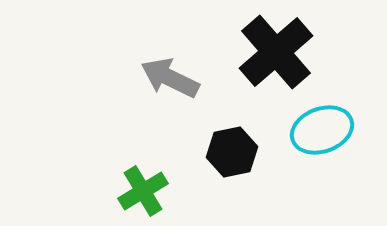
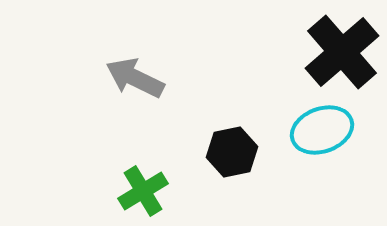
black cross: moved 66 px right
gray arrow: moved 35 px left
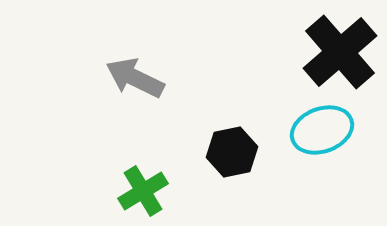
black cross: moved 2 px left
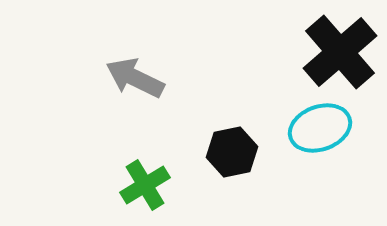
cyan ellipse: moved 2 px left, 2 px up
green cross: moved 2 px right, 6 px up
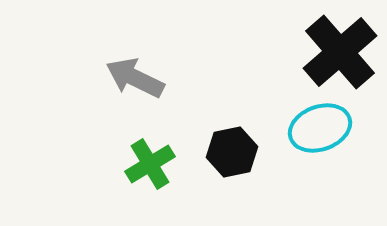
green cross: moved 5 px right, 21 px up
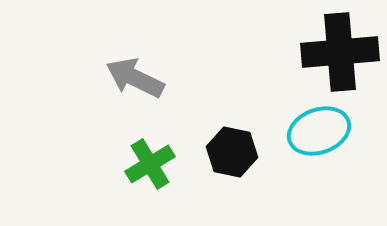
black cross: rotated 36 degrees clockwise
cyan ellipse: moved 1 px left, 3 px down
black hexagon: rotated 24 degrees clockwise
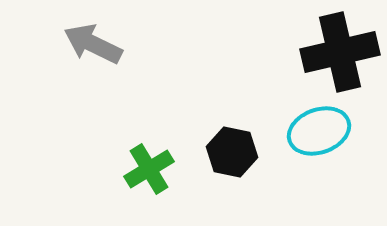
black cross: rotated 8 degrees counterclockwise
gray arrow: moved 42 px left, 34 px up
green cross: moved 1 px left, 5 px down
